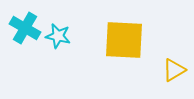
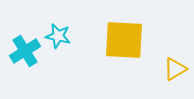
cyan cross: moved 23 px down; rotated 28 degrees clockwise
yellow triangle: moved 1 px right, 1 px up
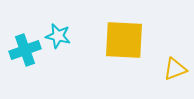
cyan cross: moved 1 px up; rotated 12 degrees clockwise
yellow triangle: rotated 10 degrees clockwise
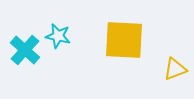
cyan cross: rotated 28 degrees counterclockwise
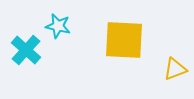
cyan star: moved 10 px up
cyan cross: moved 1 px right
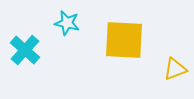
cyan star: moved 9 px right, 3 px up
cyan cross: moved 1 px left
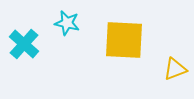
cyan cross: moved 1 px left, 6 px up
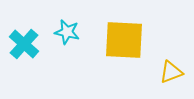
cyan star: moved 9 px down
yellow triangle: moved 4 px left, 3 px down
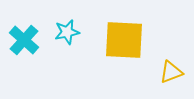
cyan star: rotated 25 degrees counterclockwise
cyan cross: moved 4 px up
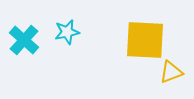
yellow square: moved 21 px right
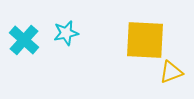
cyan star: moved 1 px left, 1 px down
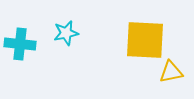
cyan cross: moved 4 px left, 4 px down; rotated 36 degrees counterclockwise
yellow triangle: rotated 10 degrees clockwise
